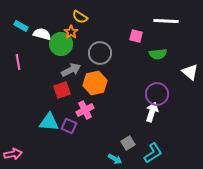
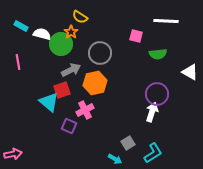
white triangle: rotated 12 degrees counterclockwise
cyan triangle: moved 20 px up; rotated 35 degrees clockwise
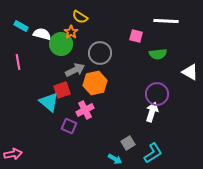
gray arrow: moved 4 px right
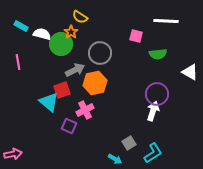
white arrow: moved 1 px right, 1 px up
gray square: moved 1 px right
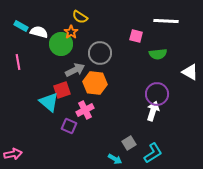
white semicircle: moved 3 px left, 2 px up
orange hexagon: rotated 20 degrees clockwise
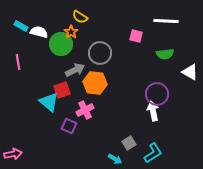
green semicircle: moved 7 px right
white arrow: rotated 30 degrees counterclockwise
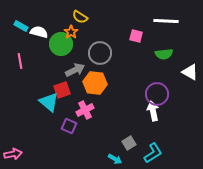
green semicircle: moved 1 px left
pink line: moved 2 px right, 1 px up
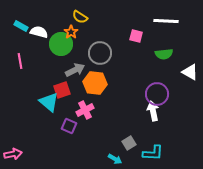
cyan L-shape: rotated 35 degrees clockwise
